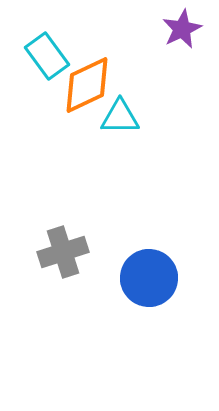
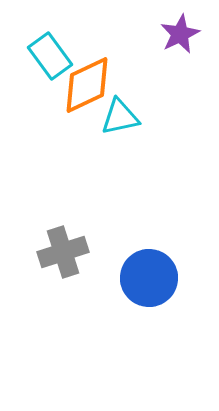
purple star: moved 2 px left, 5 px down
cyan rectangle: moved 3 px right
cyan triangle: rotated 12 degrees counterclockwise
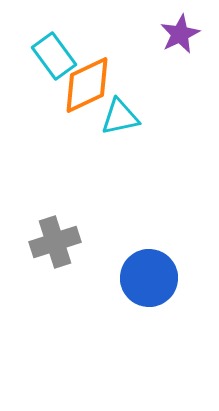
cyan rectangle: moved 4 px right
gray cross: moved 8 px left, 10 px up
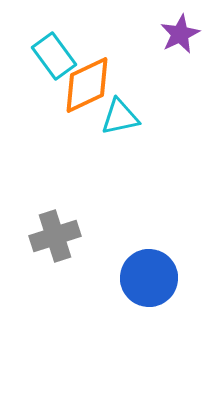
gray cross: moved 6 px up
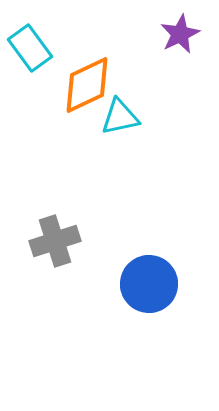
cyan rectangle: moved 24 px left, 8 px up
gray cross: moved 5 px down
blue circle: moved 6 px down
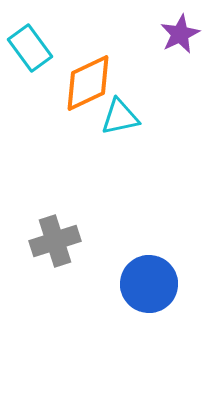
orange diamond: moved 1 px right, 2 px up
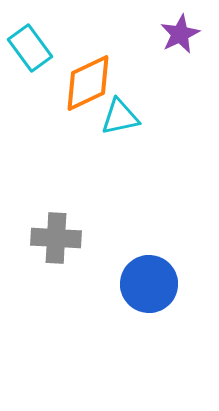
gray cross: moved 1 px right, 3 px up; rotated 21 degrees clockwise
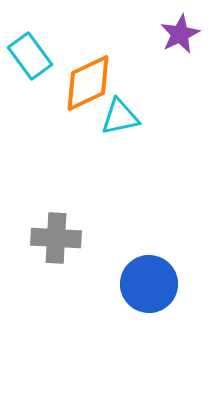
cyan rectangle: moved 8 px down
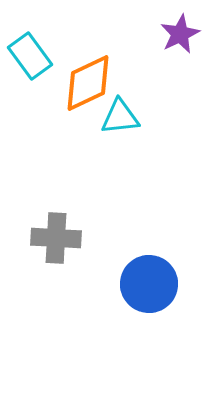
cyan triangle: rotated 6 degrees clockwise
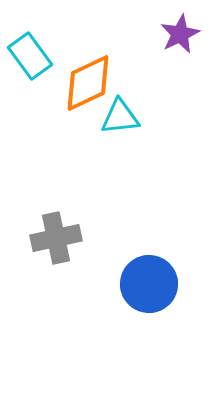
gray cross: rotated 15 degrees counterclockwise
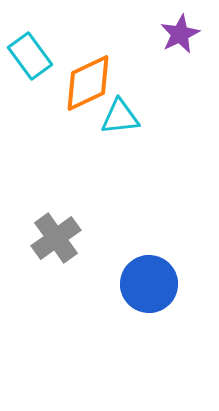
gray cross: rotated 24 degrees counterclockwise
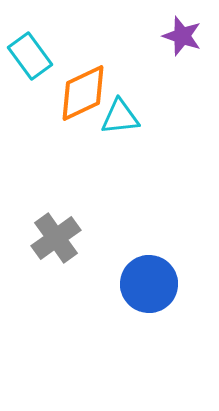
purple star: moved 2 px right, 2 px down; rotated 27 degrees counterclockwise
orange diamond: moved 5 px left, 10 px down
